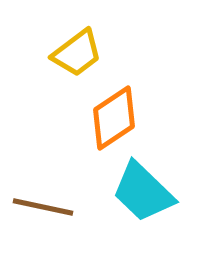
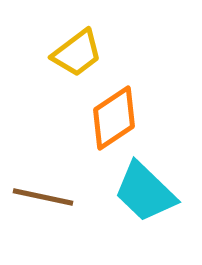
cyan trapezoid: moved 2 px right
brown line: moved 10 px up
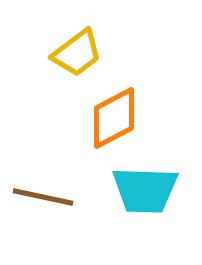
orange diamond: rotated 6 degrees clockwise
cyan trapezoid: moved 2 px up; rotated 42 degrees counterclockwise
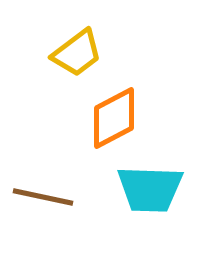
cyan trapezoid: moved 5 px right, 1 px up
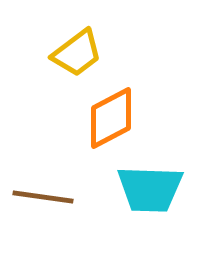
orange diamond: moved 3 px left
brown line: rotated 4 degrees counterclockwise
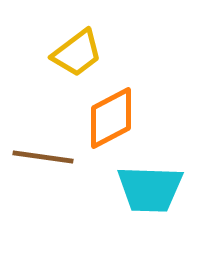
brown line: moved 40 px up
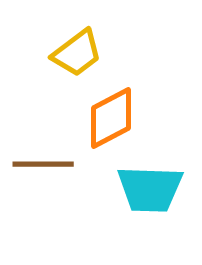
brown line: moved 7 px down; rotated 8 degrees counterclockwise
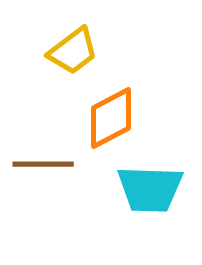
yellow trapezoid: moved 4 px left, 2 px up
